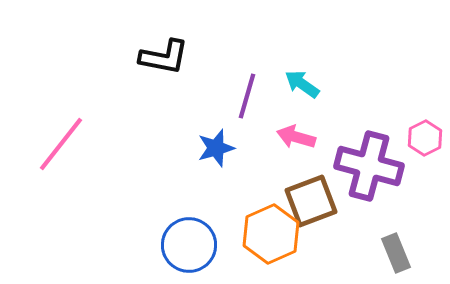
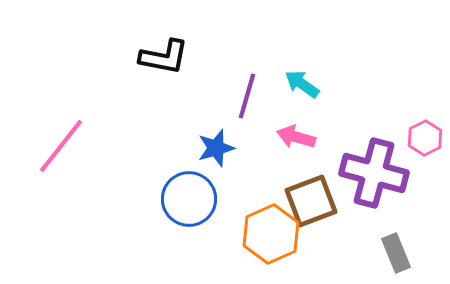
pink line: moved 2 px down
purple cross: moved 5 px right, 7 px down
blue circle: moved 46 px up
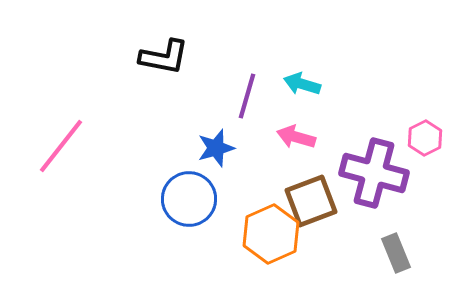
cyan arrow: rotated 18 degrees counterclockwise
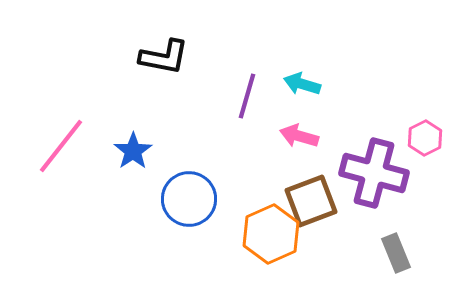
pink arrow: moved 3 px right, 1 px up
blue star: moved 83 px left, 3 px down; rotated 18 degrees counterclockwise
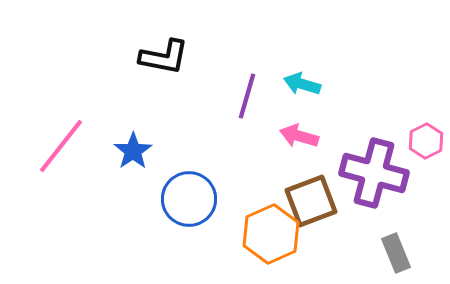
pink hexagon: moved 1 px right, 3 px down
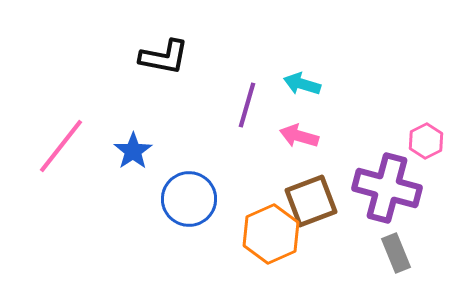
purple line: moved 9 px down
purple cross: moved 13 px right, 15 px down
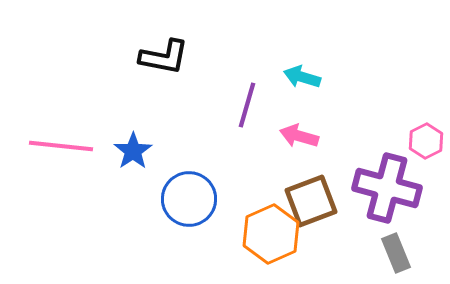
cyan arrow: moved 7 px up
pink line: rotated 58 degrees clockwise
